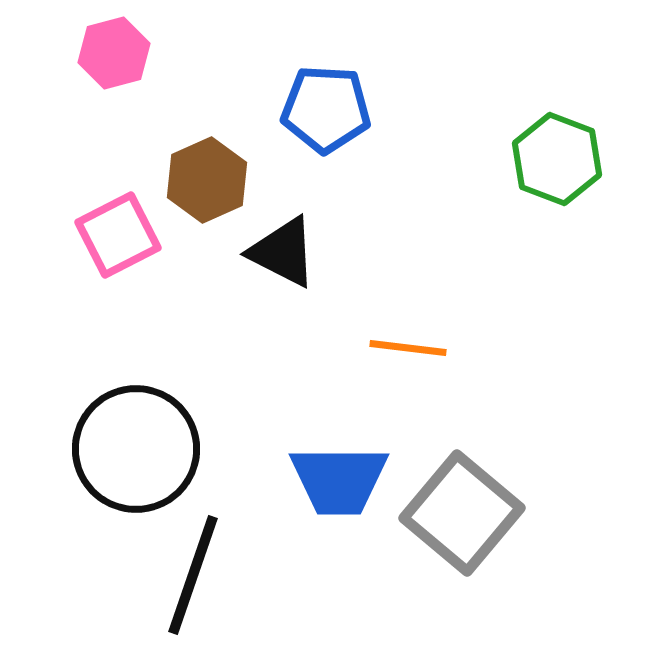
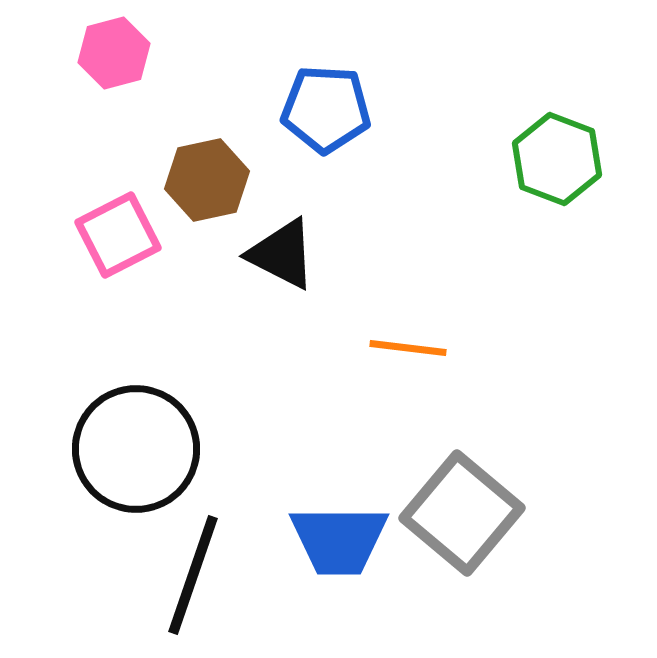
brown hexagon: rotated 12 degrees clockwise
black triangle: moved 1 px left, 2 px down
blue trapezoid: moved 60 px down
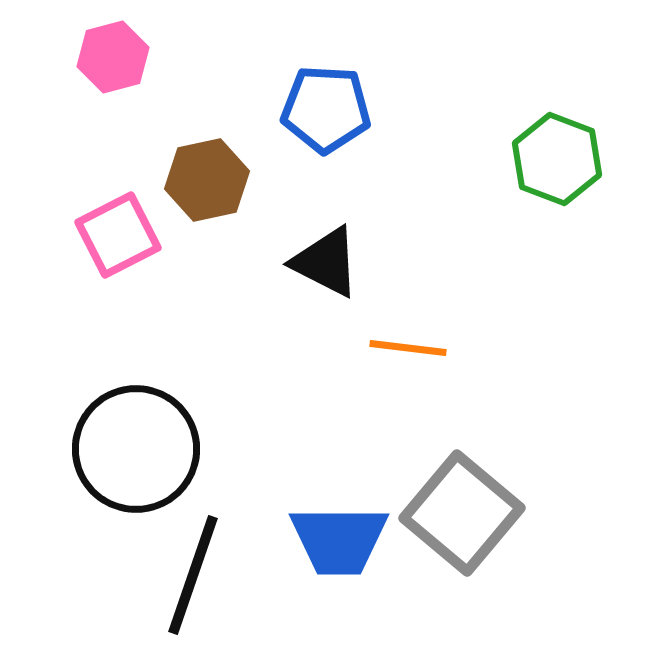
pink hexagon: moved 1 px left, 4 px down
black triangle: moved 44 px right, 8 px down
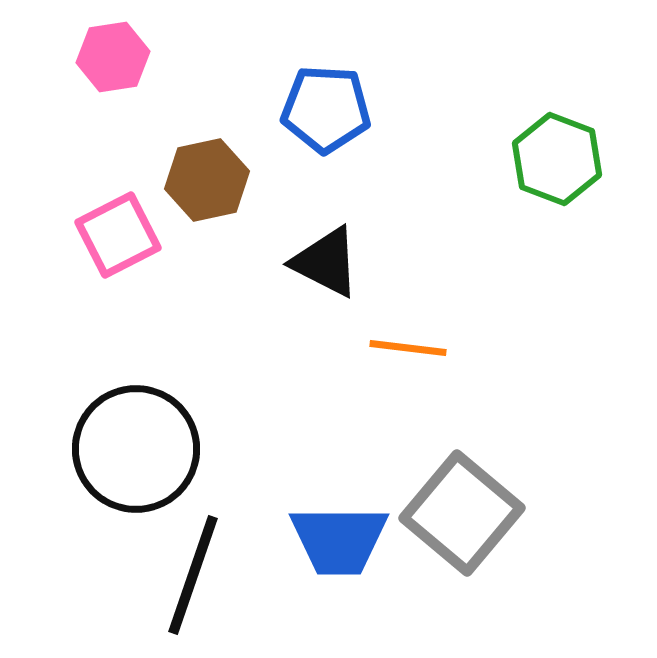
pink hexagon: rotated 6 degrees clockwise
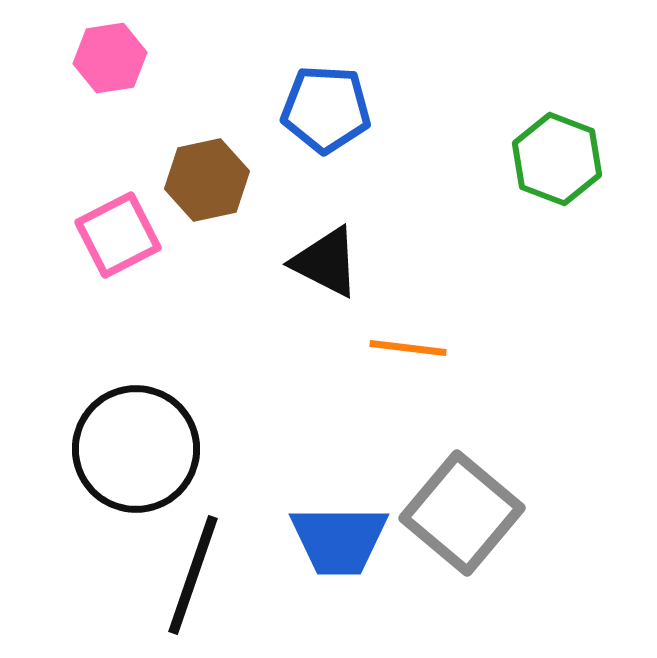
pink hexagon: moved 3 px left, 1 px down
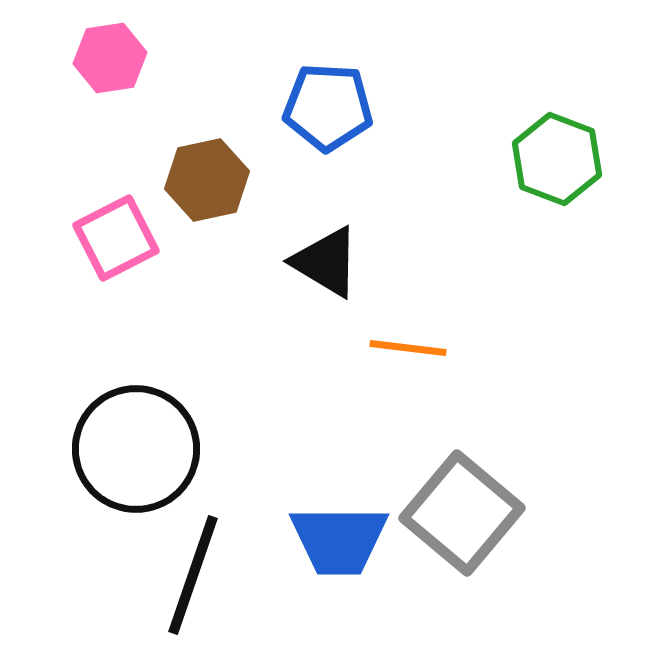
blue pentagon: moved 2 px right, 2 px up
pink square: moved 2 px left, 3 px down
black triangle: rotated 4 degrees clockwise
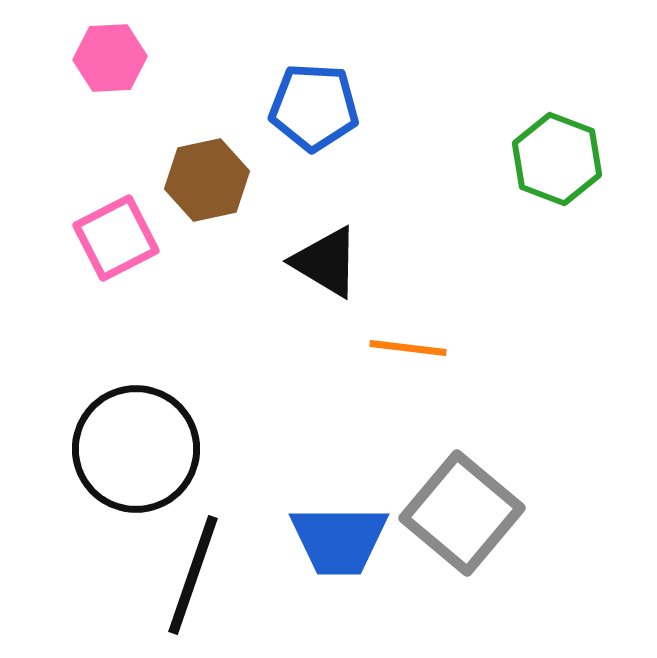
pink hexagon: rotated 6 degrees clockwise
blue pentagon: moved 14 px left
